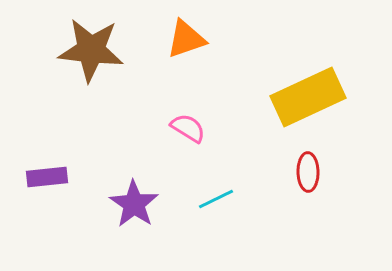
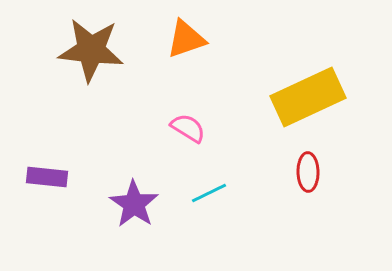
purple rectangle: rotated 12 degrees clockwise
cyan line: moved 7 px left, 6 px up
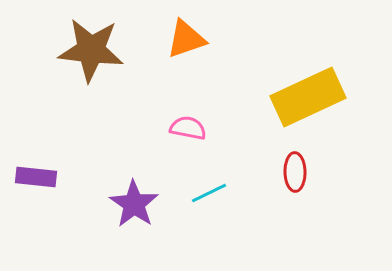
pink semicircle: rotated 21 degrees counterclockwise
red ellipse: moved 13 px left
purple rectangle: moved 11 px left
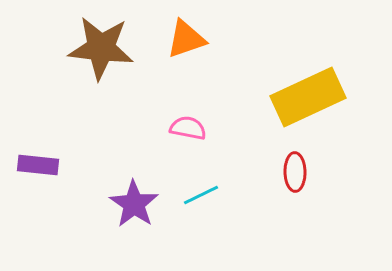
brown star: moved 10 px right, 2 px up
purple rectangle: moved 2 px right, 12 px up
cyan line: moved 8 px left, 2 px down
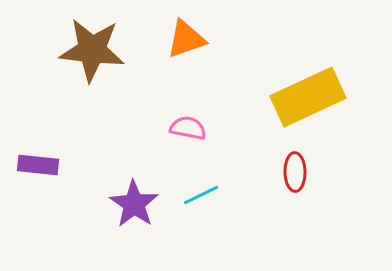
brown star: moved 9 px left, 2 px down
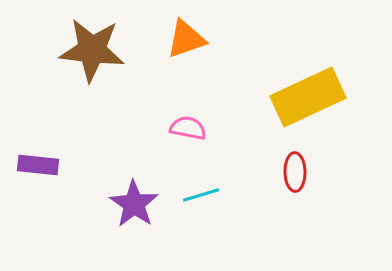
cyan line: rotated 9 degrees clockwise
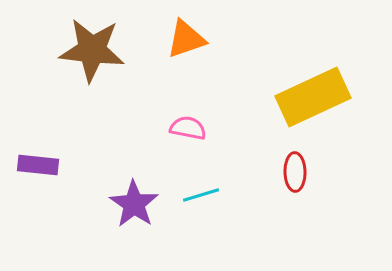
yellow rectangle: moved 5 px right
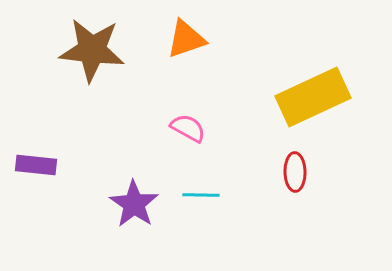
pink semicircle: rotated 18 degrees clockwise
purple rectangle: moved 2 px left
cyan line: rotated 18 degrees clockwise
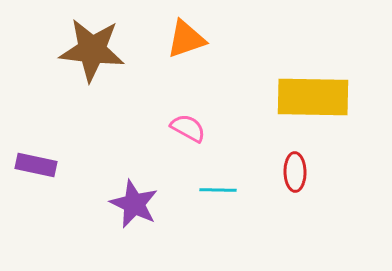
yellow rectangle: rotated 26 degrees clockwise
purple rectangle: rotated 6 degrees clockwise
cyan line: moved 17 px right, 5 px up
purple star: rotated 9 degrees counterclockwise
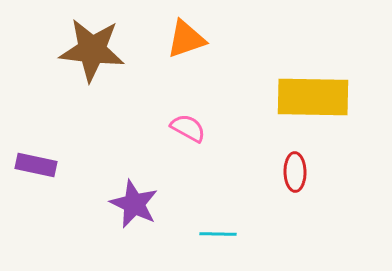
cyan line: moved 44 px down
